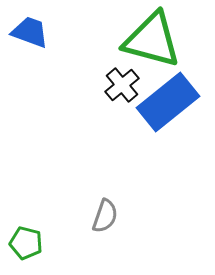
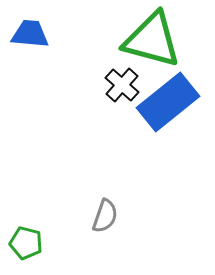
blue trapezoid: moved 2 px down; rotated 15 degrees counterclockwise
black cross: rotated 8 degrees counterclockwise
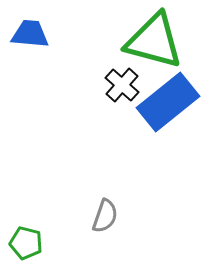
green triangle: moved 2 px right, 1 px down
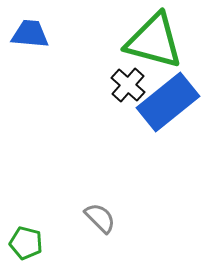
black cross: moved 6 px right
gray semicircle: moved 5 px left, 2 px down; rotated 64 degrees counterclockwise
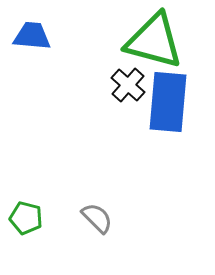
blue trapezoid: moved 2 px right, 2 px down
blue rectangle: rotated 46 degrees counterclockwise
gray semicircle: moved 3 px left
green pentagon: moved 25 px up
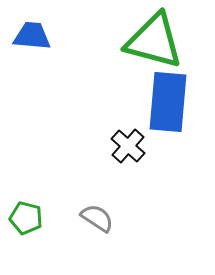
black cross: moved 61 px down
gray semicircle: rotated 12 degrees counterclockwise
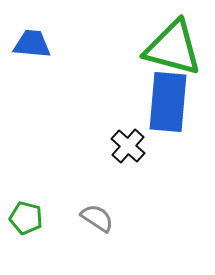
blue trapezoid: moved 8 px down
green triangle: moved 19 px right, 7 px down
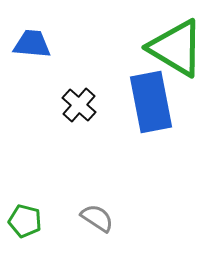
green triangle: moved 3 px right; rotated 16 degrees clockwise
blue rectangle: moved 17 px left; rotated 16 degrees counterclockwise
black cross: moved 49 px left, 41 px up
green pentagon: moved 1 px left, 3 px down
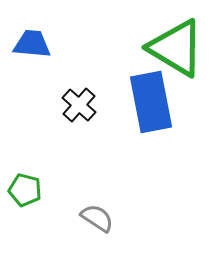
green pentagon: moved 31 px up
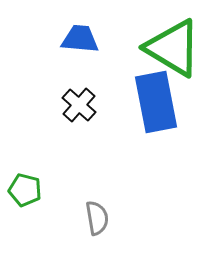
blue trapezoid: moved 48 px right, 5 px up
green triangle: moved 3 px left
blue rectangle: moved 5 px right
gray semicircle: rotated 48 degrees clockwise
